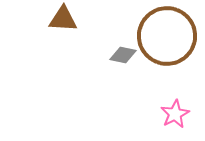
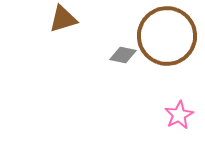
brown triangle: rotated 20 degrees counterclockwise
pink star: moved 4 px right, 1 px down
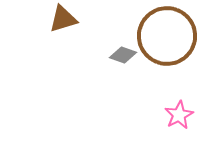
gray diamond: rotated 8 degrees clockwise
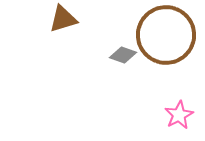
brown circle: moved 1 px left, 1 px up
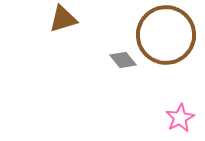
gray diamond: moved 5 px down; rotated 32 degrees clockwise
pink star: moved 1 px right, 3 px down
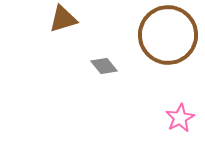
brown circle: moved 2 px right
gray diamond: moved 19 px left, 6 px down
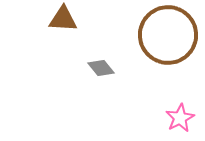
brown triangle: rotated 20 degrees clockwise
gray diamond: moved 3 px left, 2 px down
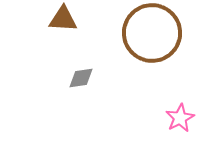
brown circle: moved 16 px left, 2 px up
gray diamond: moved 20 px left, 10 px down; rotated 60 degrees counterclockwise
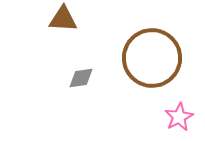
brown circle: moved 25 px down
pink star: moved 1 px left, 1 px up
